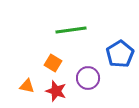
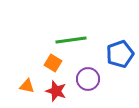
green line: moved 10 px down
blue pentagon: rotated 12 degrees clockwise
purple circle: moved 1 px down
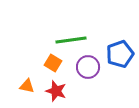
purple circle: moved 12 px up
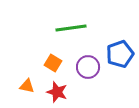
green line: moved 12 px up
red star: moved 1 px right, 1 px down
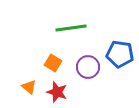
blue pentagon: rotated 28 degrees clockwise
orange triangle: moved 2 px right, 1 px down; rotated 28 degrees clockwise
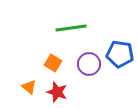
purple circle: moved 1 px right, 3 px up
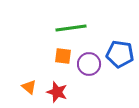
orange square: moved 10 px right, 7 px up; rotated 24 degrees counterclockwise
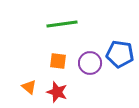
green line: moved 9 px left, 4 px up
orange square: moved 5 px left, 5 px down
purple circle: moved 1 px right, 1 px up
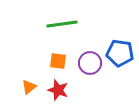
blue pentagon: moved 1 px up
orange triangle: rotated 42 degrees clockwise
red star: moved 1 px right, 2 px up
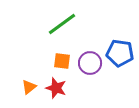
green line: rotated 28 degrees counterclockwise
orange square: moved 4 px right
red star: moved 2 px left, 2 px up
